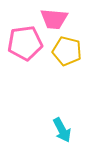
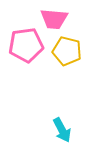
pink pentagon: moved 1 px right, 2 px down
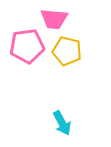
pink pentagon: moved 1 px right, 1 px down
cyan arrow: moved 7 px up
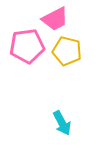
pink trapezoid: moved 1 px right; rotated 32 degrees counterclockwise
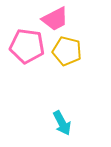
pink pentagon: rotated 16 degrees clockwise
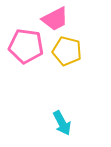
pink pentagon: moved 1 px left
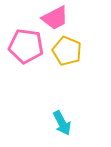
pink trapezoid: moved 1 px up
yellow pentagon: rotated 8 degrees clockwise
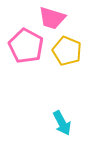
pink trapezoid: moved 3 px left; rotated 44 degrees clockwise
pink pentagon: rotated 20 degrees clockwise
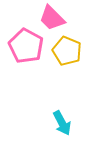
pink trapezoid: rotated 28 degrees clockwise
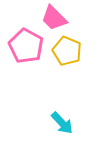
pink trapezoid: moved 2 px right
cyan arrow: rotated 15 degrees counterclockwise
